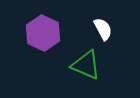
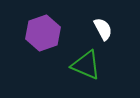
purple hexagon: rotated 16 degrees clockwise
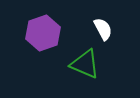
green triangle: moved 1 px left, 1 px up
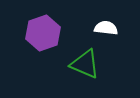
white semicircle: moved 3 px right, 1 px up; rotated 55 degrees counterclockwise
